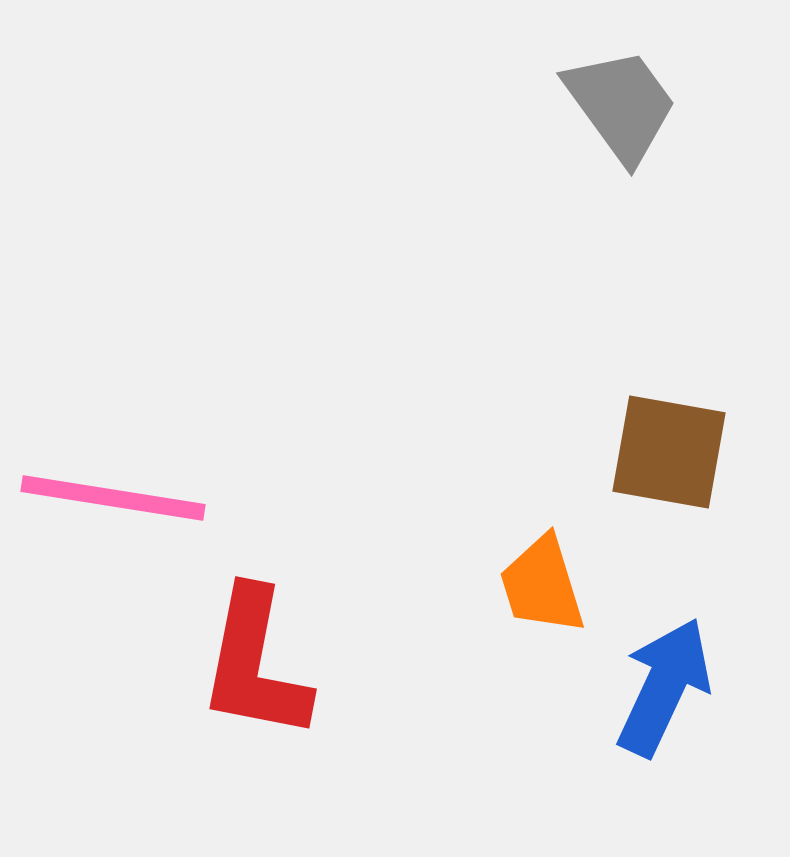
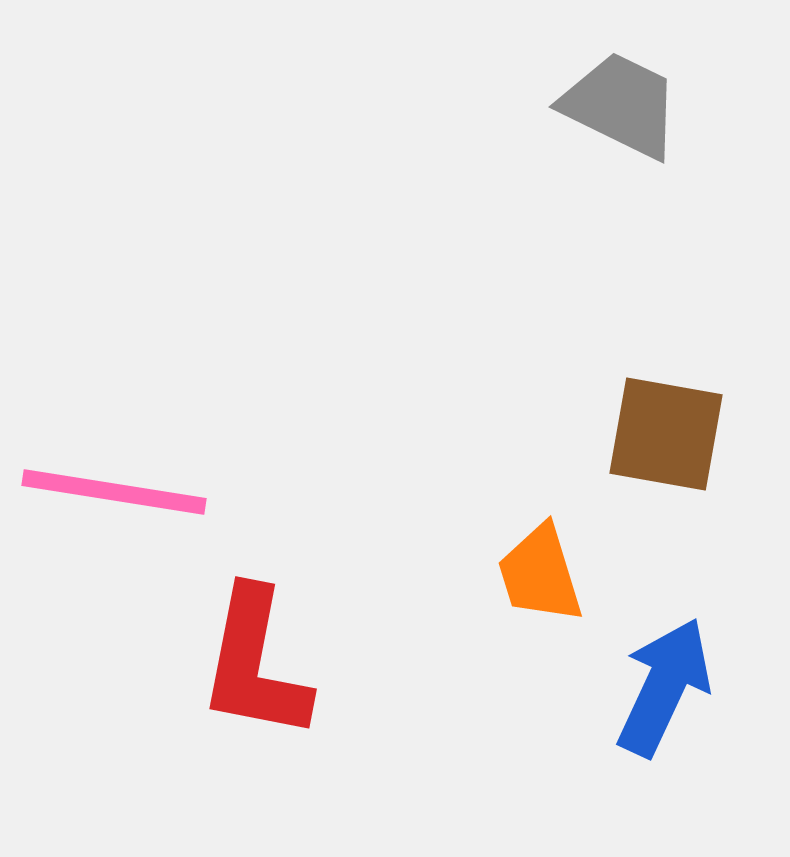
gray trapezoid: rotated 28 degrees counterclockwise
brown square: moved 3 px left, 18 px up
pink line: moved 1 px right, 6 px up
orange trapezoid: moved 2 px left, 11 px up
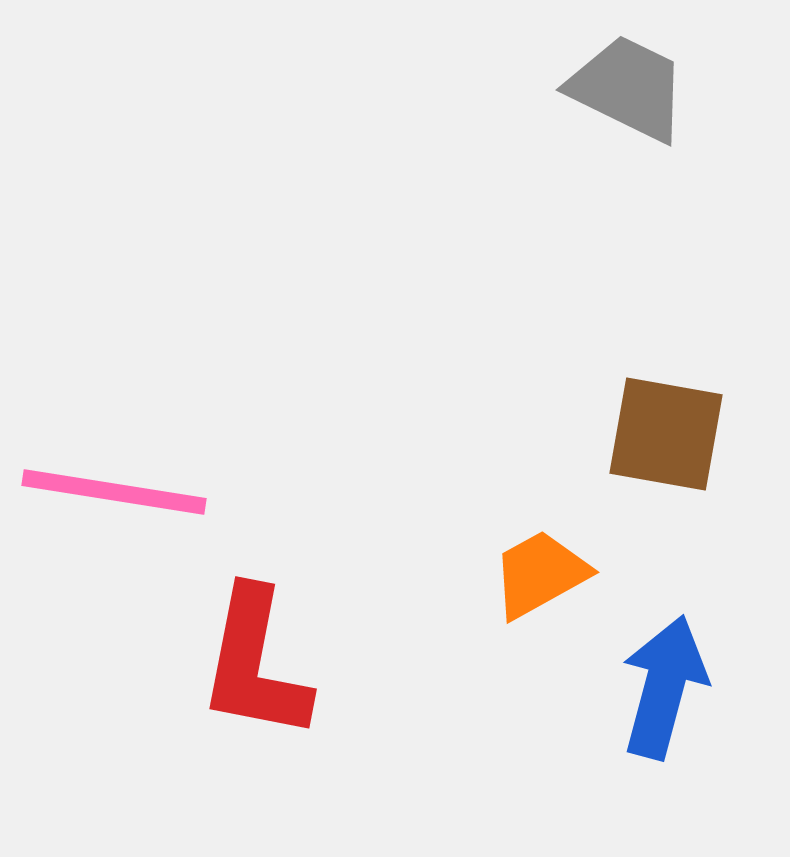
gray trapezoid: moved 7 px right, 17 px up
orange trapezoid: rotated 78 degrees clockwise
blue arrow: rotated 10 degrees counterclockwise
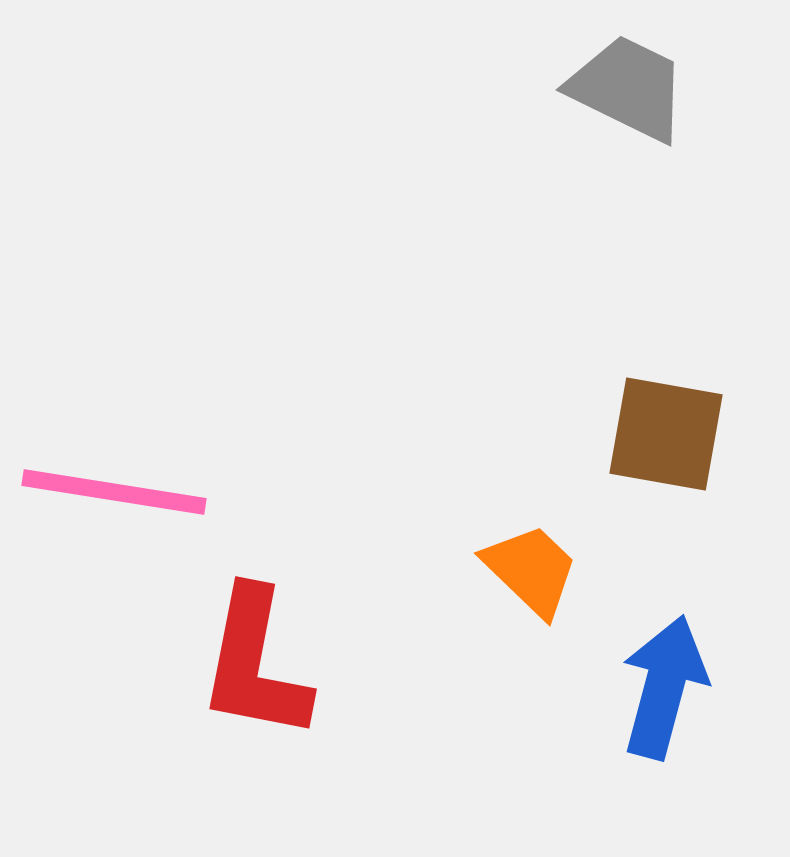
orange trapezoid: moved 9 px left, 4 px up; rotated 73 degrees clockwise
